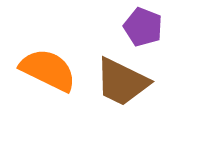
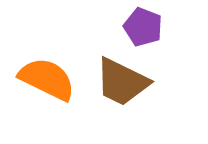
orange semicircle: moved 1 px left, 9 px down
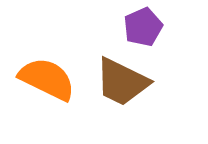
purple pentagon: rotated 27 degrees clockwise
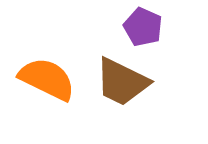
purple pentagon: rotated 24 degrees counterclockwise
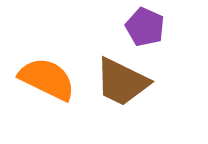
purple pentagon: moved 2 px right
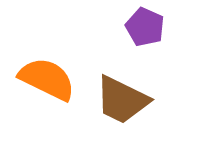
brown trapezoid: moved 18 px down
